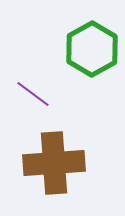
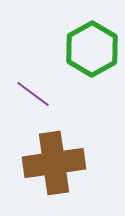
brown cross: rotated 4 degrees counterclockwise
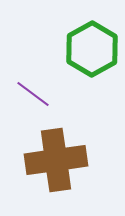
brown cross: moved 2 px right, 3 px up
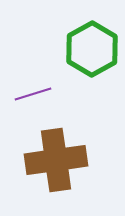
purple line: rotated 54 degrees counterclockwise
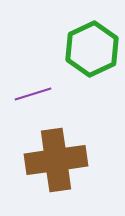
green hexagon: rotated 4 degrees clockwise
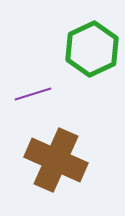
brown cross: rotated 32 degrees clockwise
